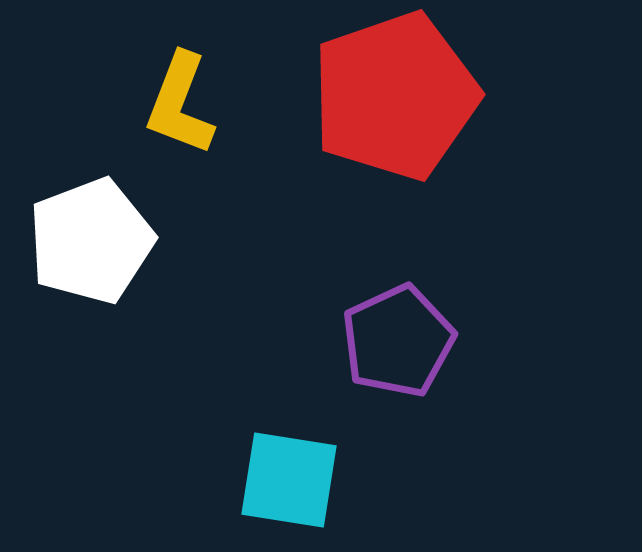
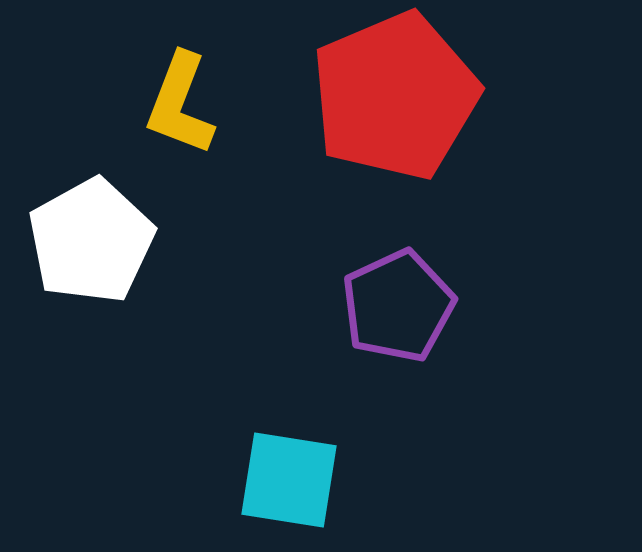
red pentagon: rotated 4 degrees counterclockwise
white pentagon: rotated 8 degrees counterclockwise
purple pentagon: moved 35 px up
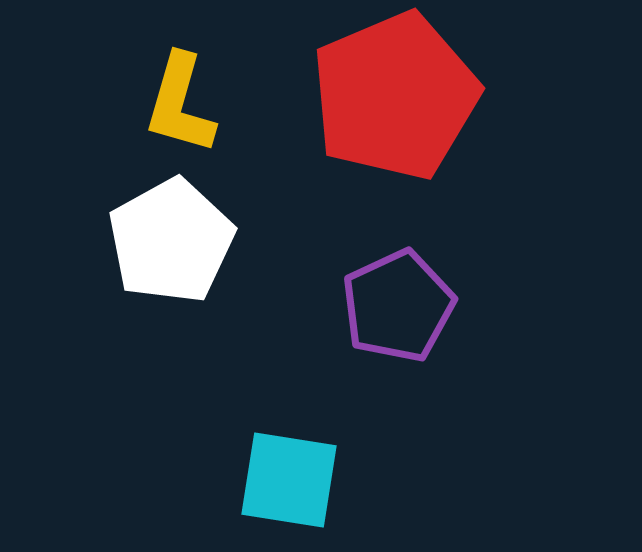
yellow L-shape: rotated 5 degrees counterclockwise
white pentagon: moved 80 px right
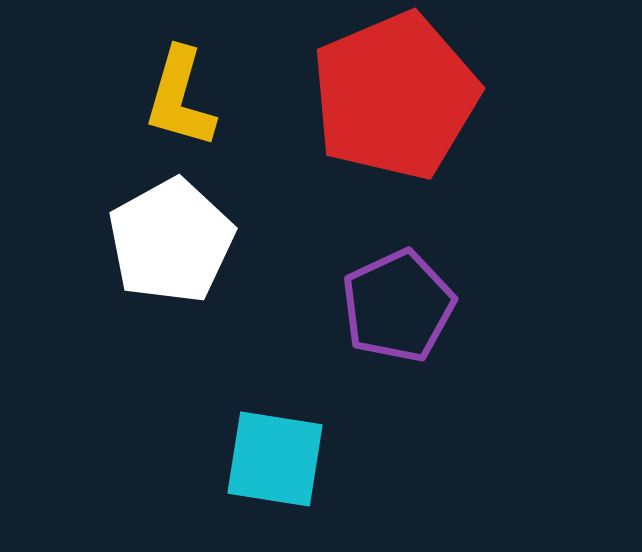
yellow L-shape: moved 6 px up
cyan square: moved 14 px left, 21 px up
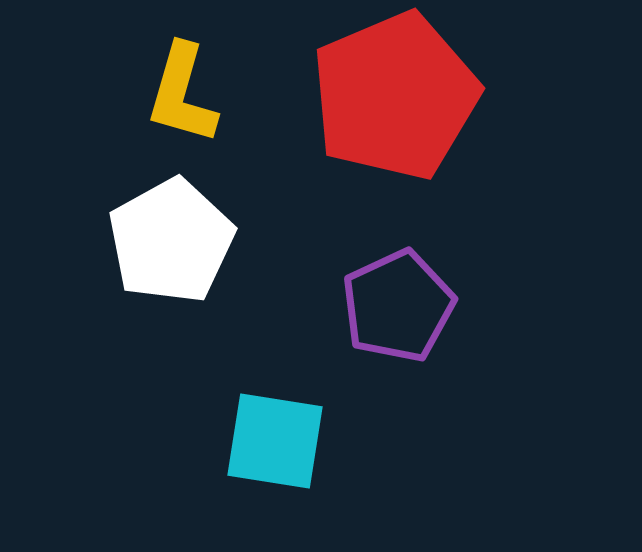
yellow L-shape: moved 2 px right, 4 px up
cyan square: moved 18 px up
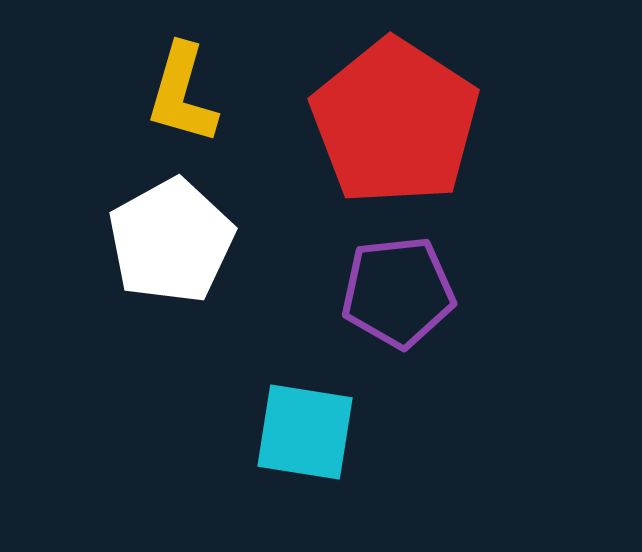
red pentagon: moved 26 px down; rotated 16 degrees counterclockwise
purple pentagon: moved 14 px up; rotated 19 degrees clockwise
cyan square: moved 30 px right, 9 px up
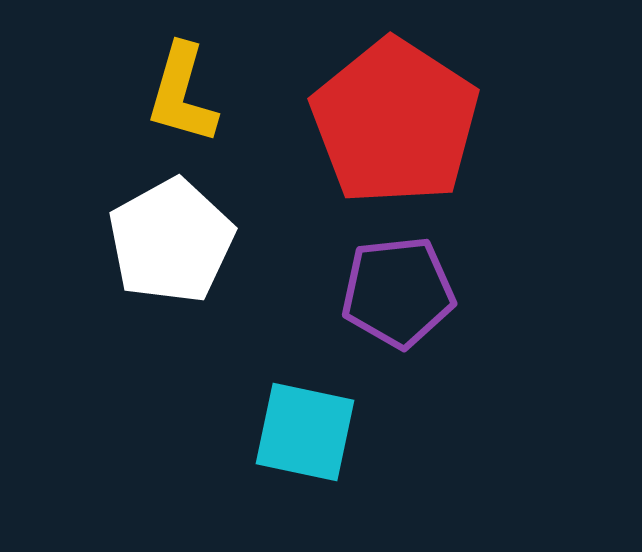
cyan square: rotated 3 degrees clockwise
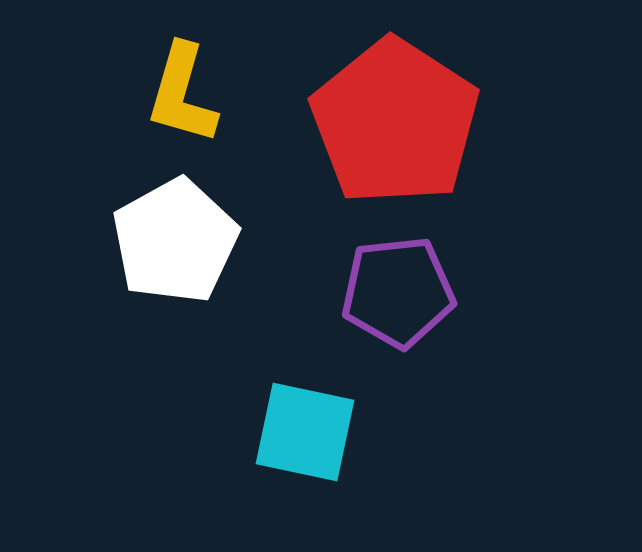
white pentagon: moved 4 px right
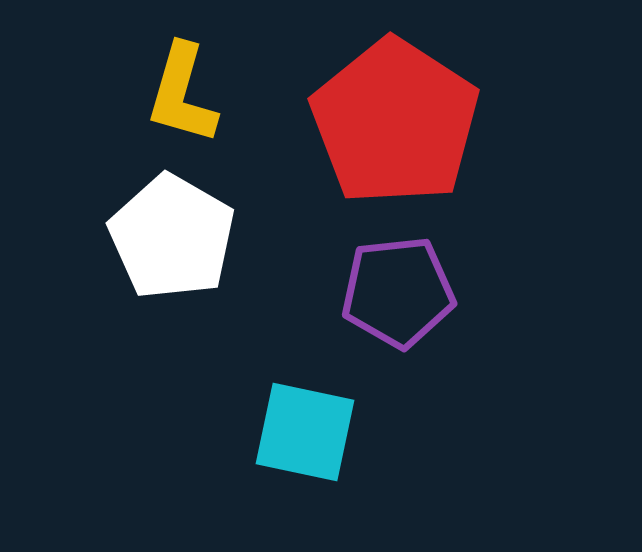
white pentagon: moved 3 px left, 4 px up; rotated 13 degrees counterclockwise
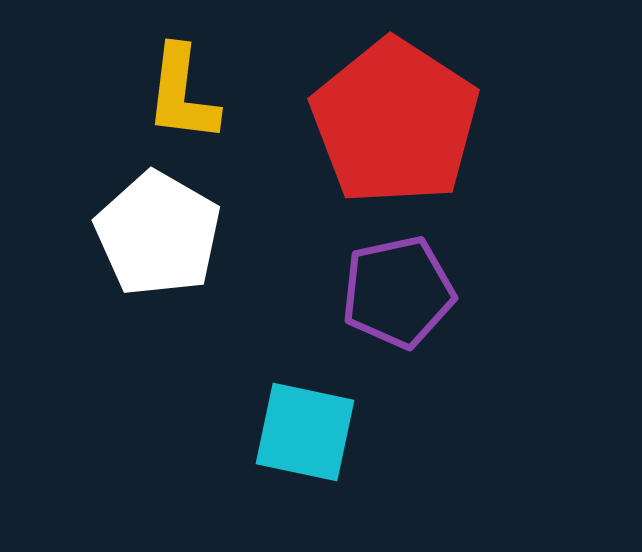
yellow L-shape: rotated 9 degrees counterclockwise
white pentagon: moved 14 px left, 3 px up
purple pentagon: rotated 6 degrees counterclockwise
